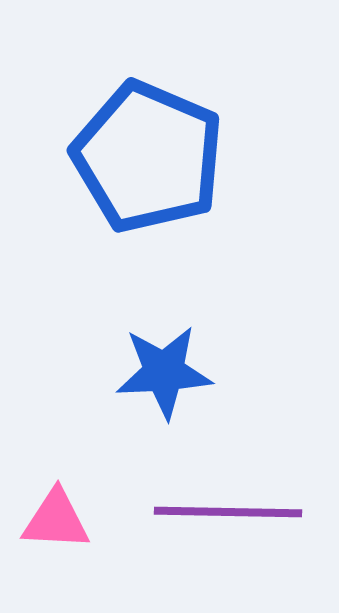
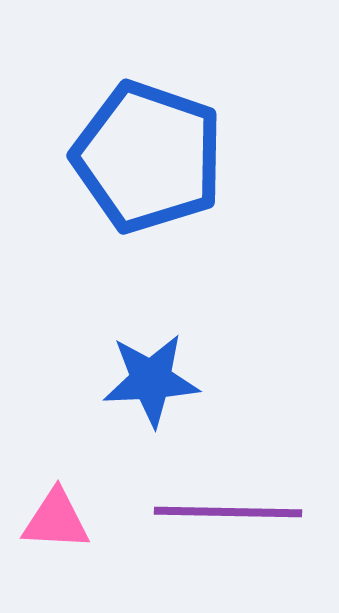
blue pentagon: rotated 4 degrees counterclockwise
blue star: moved 13 px left, 8 px down
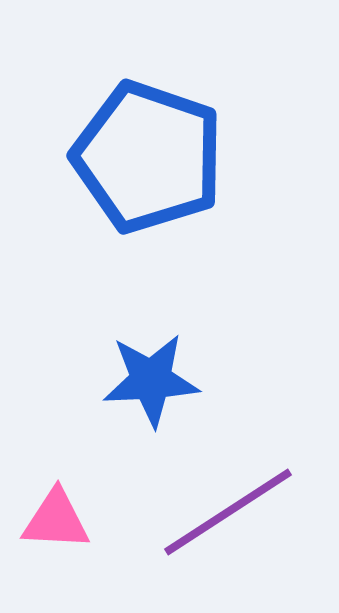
purple line: rotated 34 degrees counterclockwise
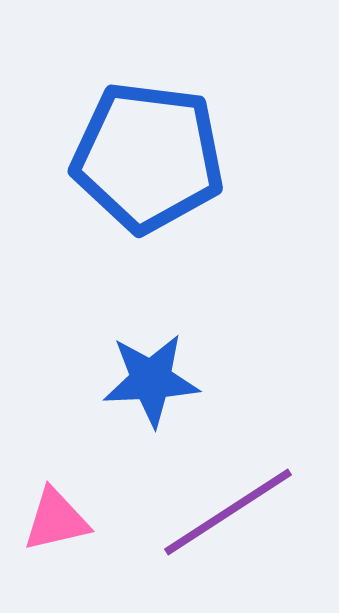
blue pentagon: rotated 12 degrees counterclockwise
pink triangle: rotated 16 degrees counterclockwise
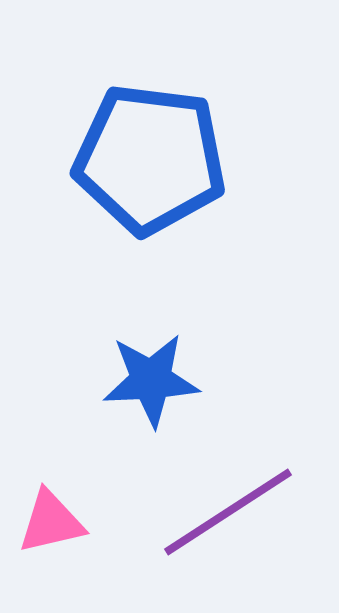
blue pentagon: moved 2 px right, 2 px down
pink triangle: moved 5 px left, 2 px down
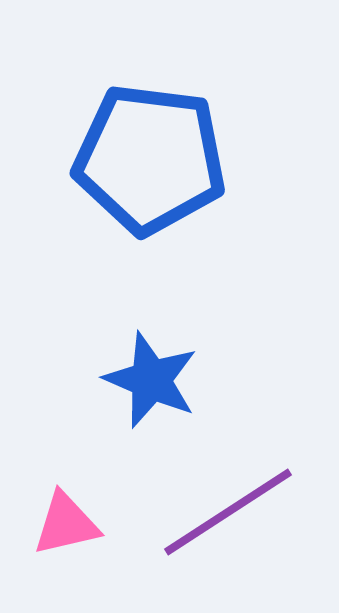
blue star: rotated 26 degrees clockwise
pink triangle: moved 15 px right, 2 px down
